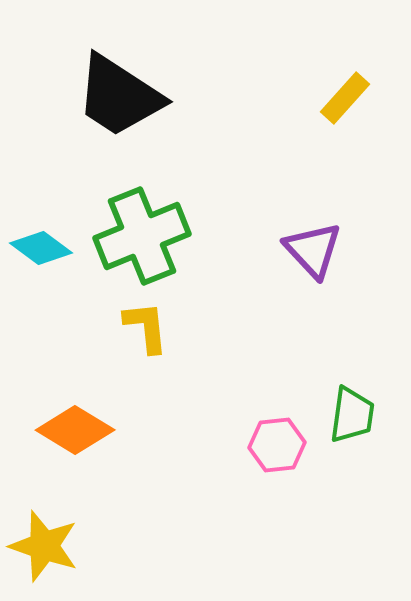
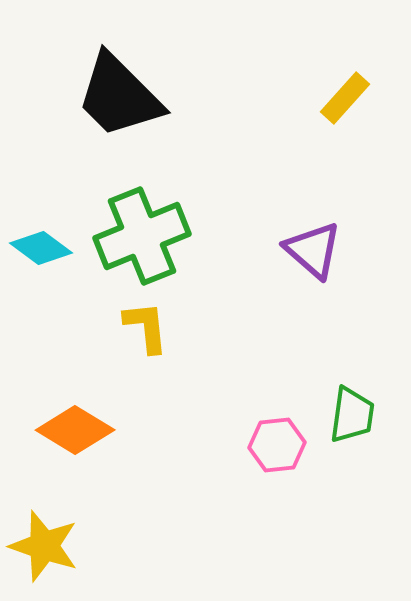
black trapezoid: rotated 12 degrees clockwise
purple triangle: rotated 6 degrees counterclockwise
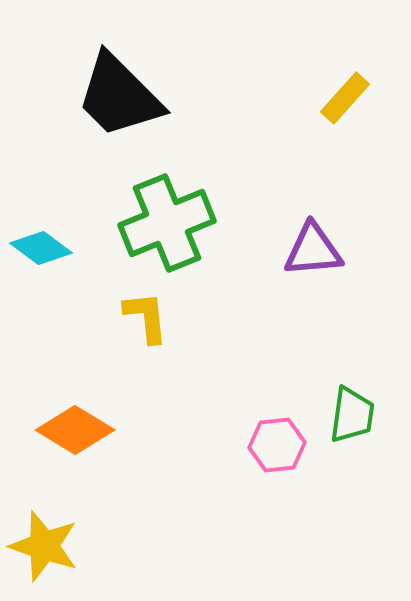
green cross: moved 25 px right, 13 px up
purple triangle: rotated 46 degrees counterclockwise
yellow L-shape: moved 10 px up
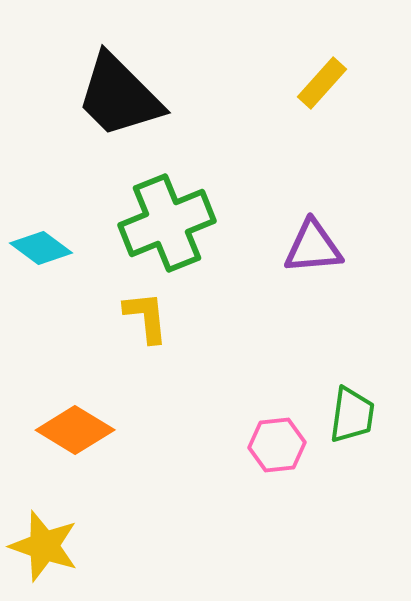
yellow rectangle: moved 23 px left, 15 px up
purple triangle: moved 3 px up
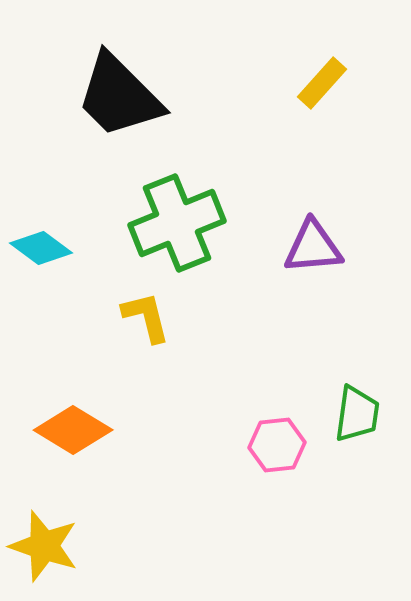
green cross: moved 10 px right
yellow L-shape: rotated 8 degrees counterclockwise
green trapezoid: moved 5 px right, 1 px up
orange diamond: moved 2 px left
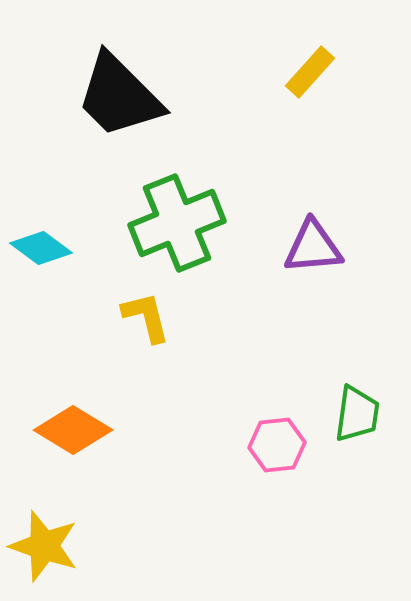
yellow rectangle: moved 12 px left, 11 px up
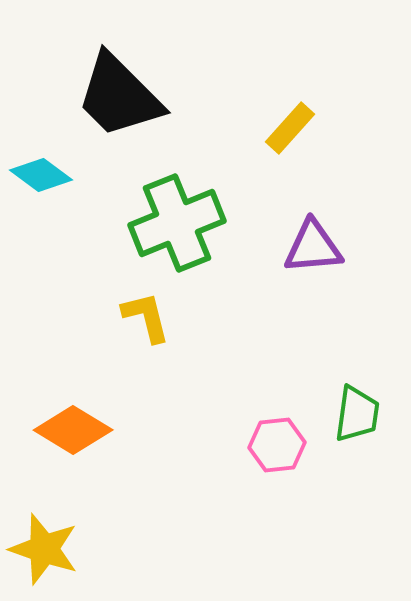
yellow rectangle: moved 20 px left, 56 px down
cyan diamond: moved 73 px up
yellow star: moved 3 px down
